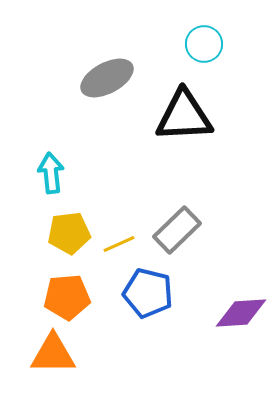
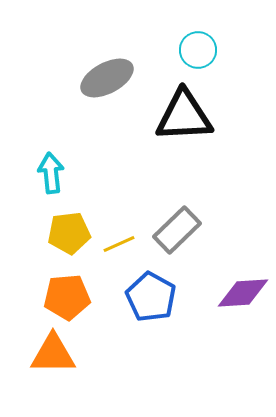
cyan circle: moved 6 px left, 6 px down
blue pentagon: moved 3 px right, 4 px down; rotated 15 degrees clockwise
purple diamond: moved 2 px right, 20 px up
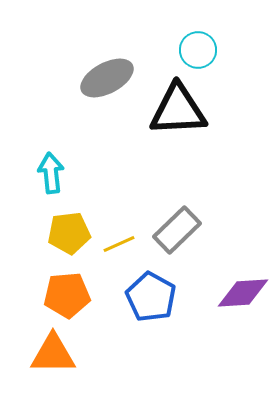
black triangle: moved 6 px left, 6 px up
orange pentagon: moved 2 px up
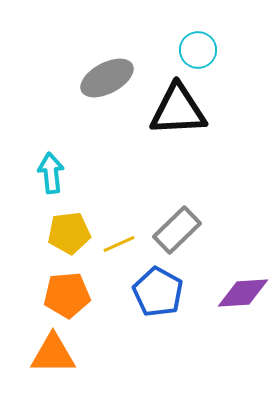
blue pentagon: moved 7 px right, 5 px up
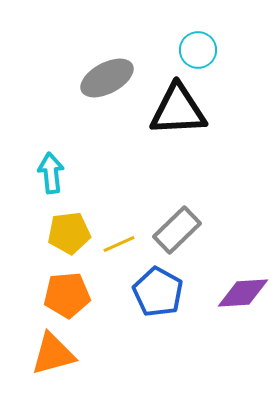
orange triangle: rotated 15 degrees counterclockwise
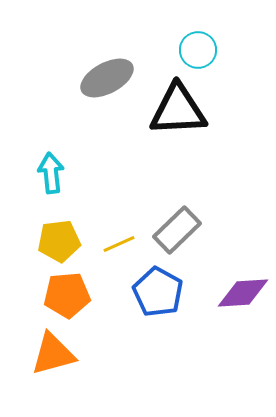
yellow pentagon: moved 10 px left, 8 px down
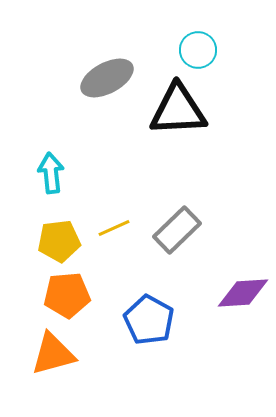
yellow line: moved 5 px left, 16 px up
blue pentagon: moved 9 px left, 28 px down
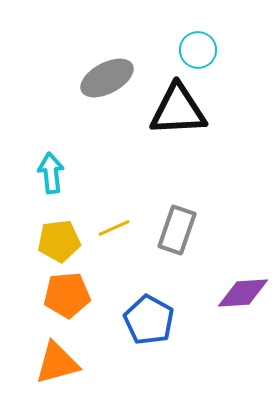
gray rectangle: rotated 27 degrees counterclockwise
orange triangle: moved 4 px right, 9 px down
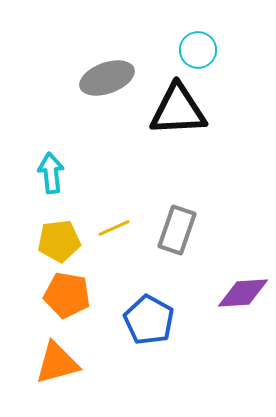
gray ellipse: rotated 8 degrees clockwise
orange pentagon: rotated 15 degrees clockwise
